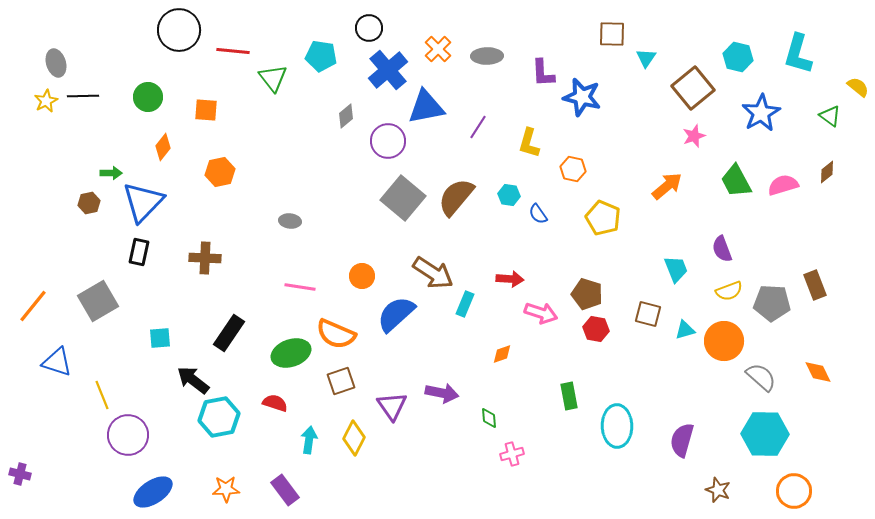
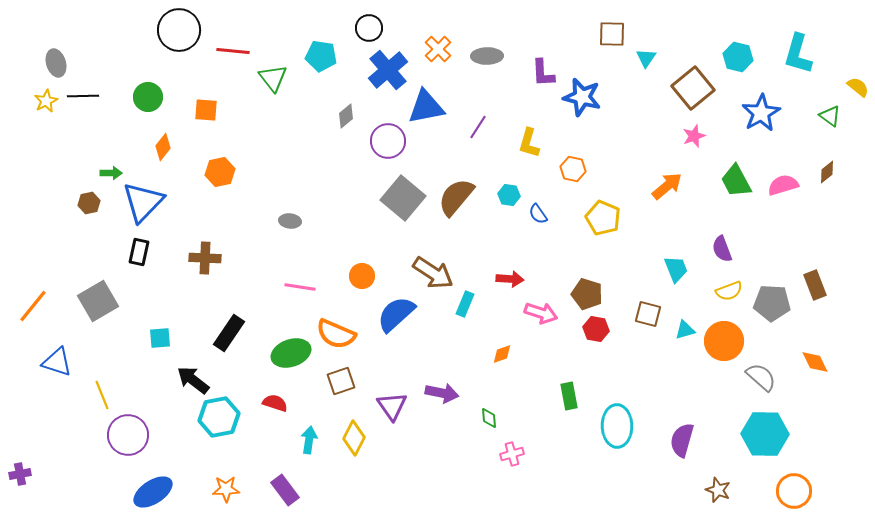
orange diamond at (818, 372): moved 3 px left, 10 px up
purple cross at (20, 474): rotated 25 degrees counterclockwise
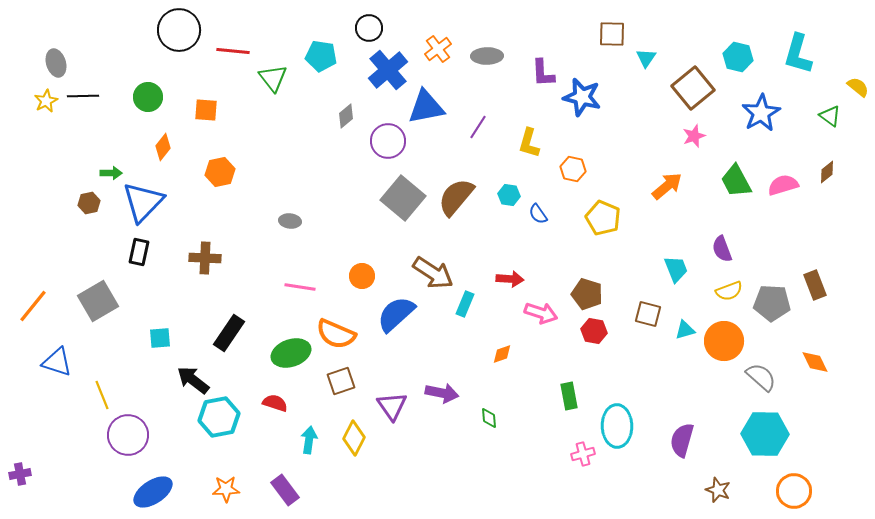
orange cross at (438, 49): rotated 8 degrees clockwise
red hexagon at (596, 329): moved 2 px left, 2 px down
pink cross at (512, 454): moved 71 px right
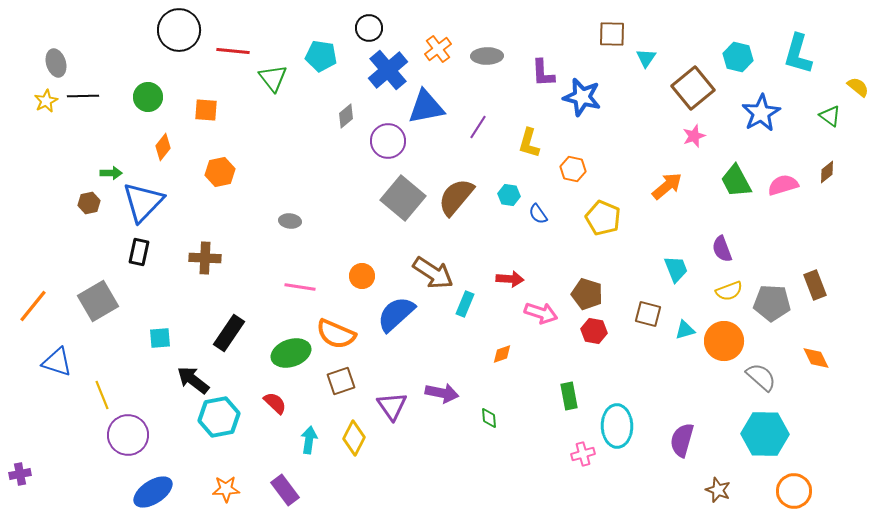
orange diamond at (815, 362): moved 1 px right, 4 px up
red semicircle at (275, 403): rotated 25 degrees clockwise
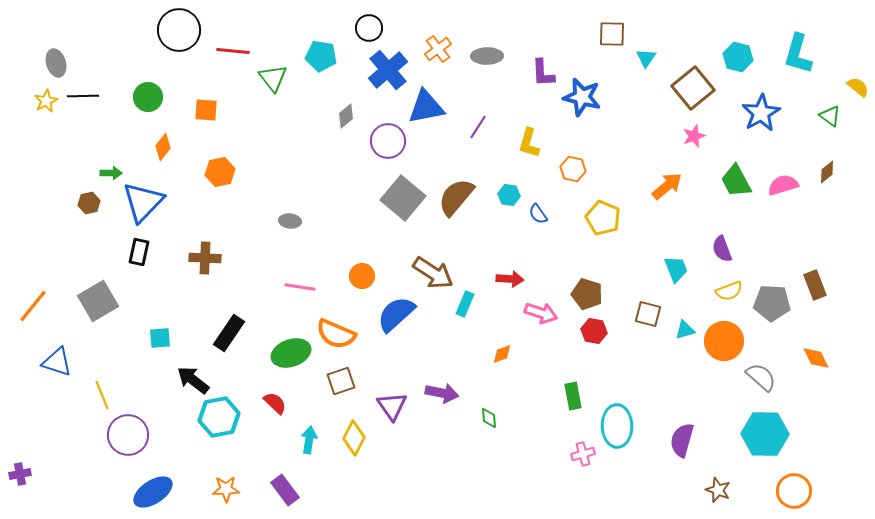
green rectangle at (569, 396): moved 4 px right
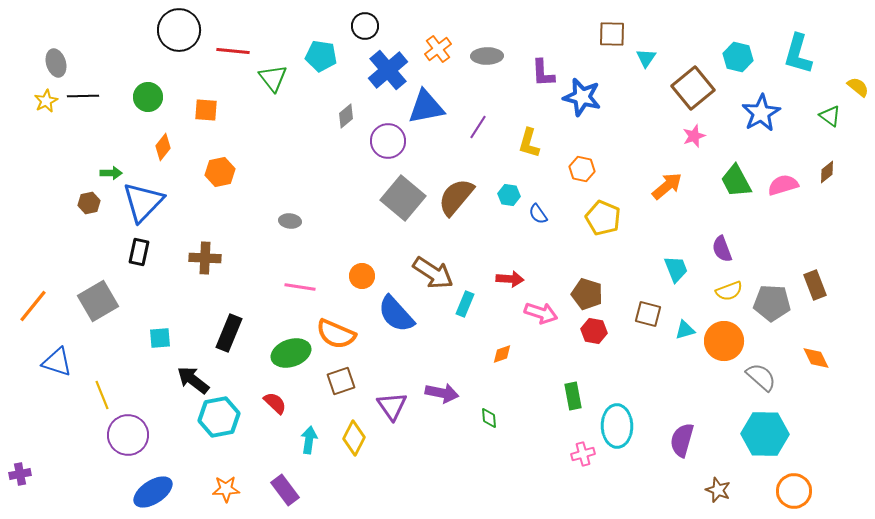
black circle at (369, 28): moved 4 px left, 2 px up
orange hexagon at (573, 169): moved 9 px right
blue semicircle at (396, 314): rotated 90 degrees counterclockwise
black rectangle at (229, 333): rotated 12 degrees counterclockwise
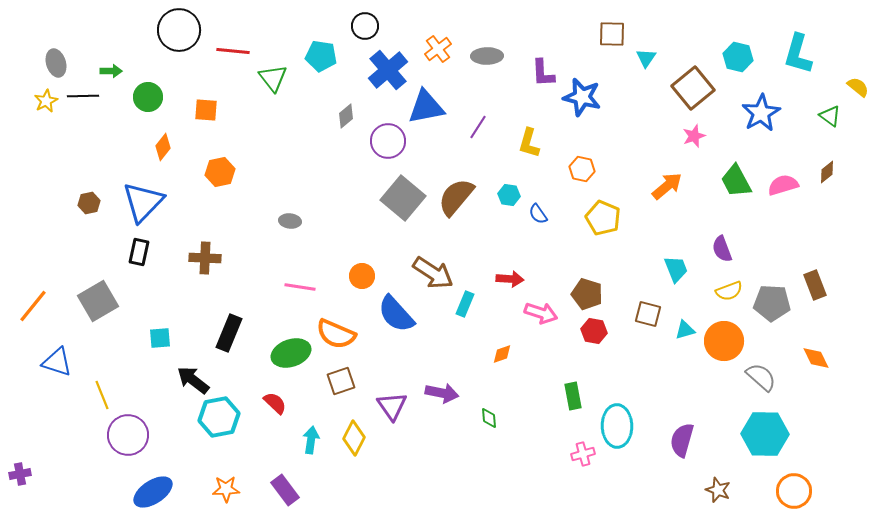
green arrow at (111, 173): moved 102 px up
cyan arrow at (309, 440): moved 2 px right
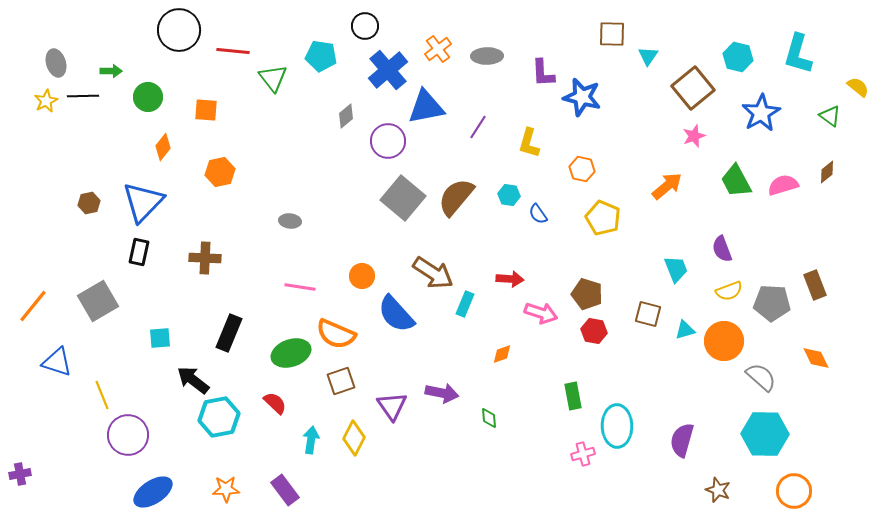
cyan triangle at (646, 58): moved 2 px right, 2 px up
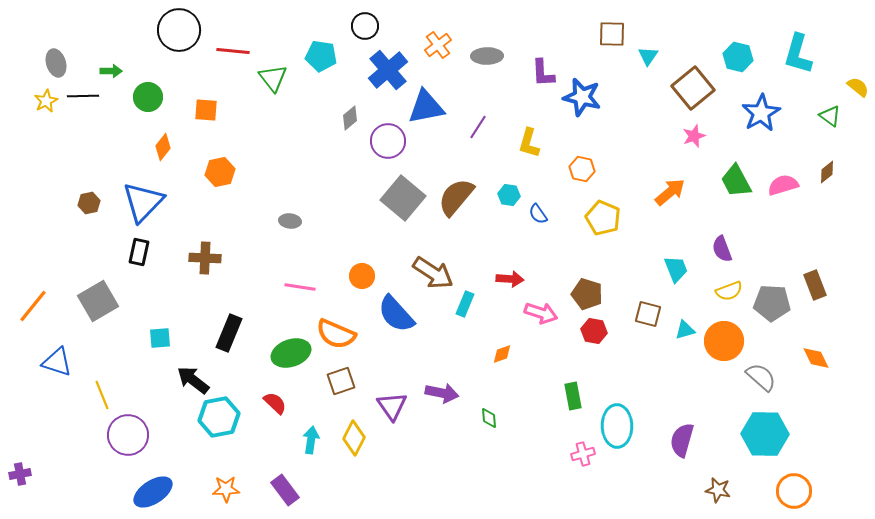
orange cross at (438, 49): moved 4 px up
gray diamond at (346, 116): moved 4 px right, 2 px down
orange arrow at (667, 186): moved 3 px right, 6 px down
brown star at (718, 490): rotated 10 degrees counterclockwise
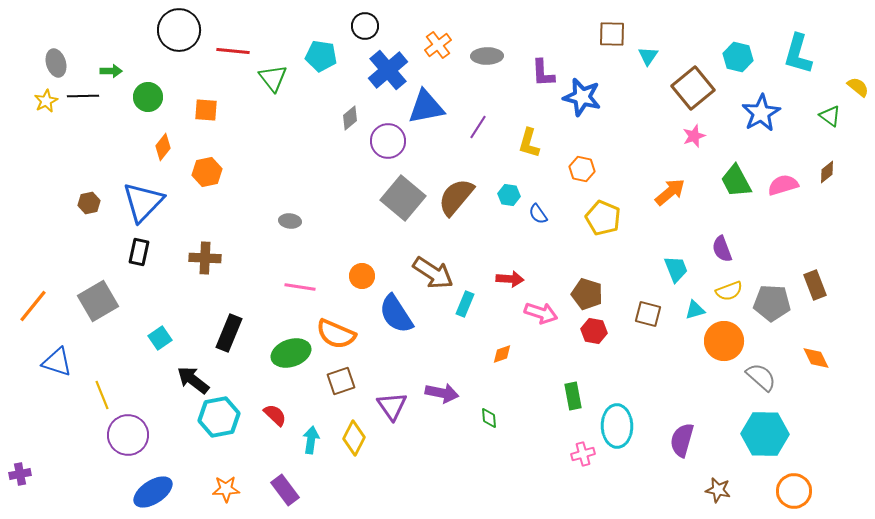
orange hexagon at (220, 172): moved 13 px left
blue semicircle at (396, 314): rotated 9 degrees clockwise
cyan triangle at (685, 330): moved 10 px right, 20 px up
cyan square at (160, 338): rotated 30 degrees counterclockwise
red semicircle at (275, 403): moved 12 px down
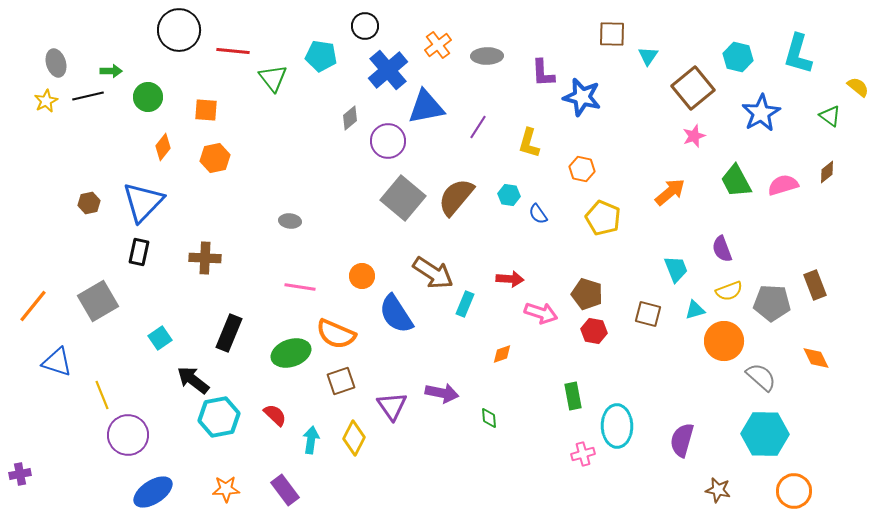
black line at (83, 96): moved 5 px right; rotated 12 degrees counterclockwise
orange hexagon at (207, 172): moved 8 px right, 14 px up
